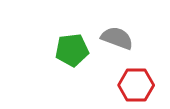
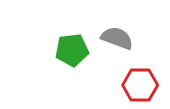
red hexagon: moved 4 px right
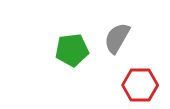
gray semicircle: rotated 80 degrees counterclockwise
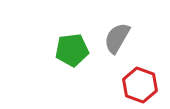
red hexagon: rotated 20 degrees clockwise
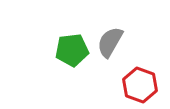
gray semicircle: moved 7 px left, 4 px down
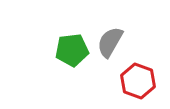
red hexagon: moved 2 px left, 4 px up
